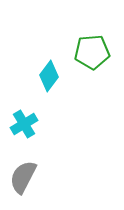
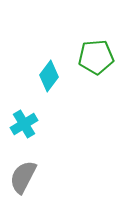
green pentagon: moved 4 px right, 5 px down
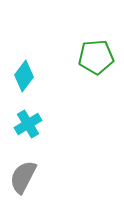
cyan diamond: moved 25 px left
cyan cross: moved 4 px right
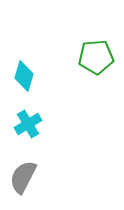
cyan diamond: rotated 20 degrees counterclockwise
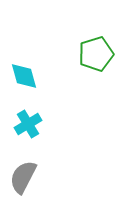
green pentagon: moved 3 px up; rotated 12 degrees counterclockwise
cyan diamond: rotated 32 degrees counterclockwise
